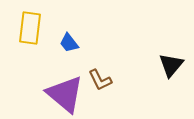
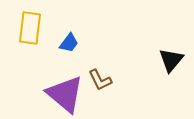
blue trapezoid: rotated 105 degrees counterclockwise
black triangle: moved 5 px up
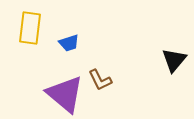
blue trapezoid: rotated 35 degrees clockwise
black triangle: moved 3 px right
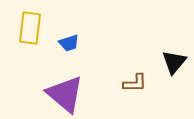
black triangle: moved 2 px down
brown L-shape: moved 35 px right, 3 px down; rotated 65 degrees counterclockwise
